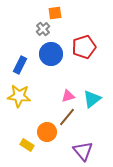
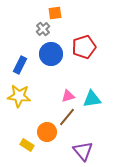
cyan triangle: rotated 30 degrees clockwise
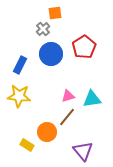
red pentagon: rotated 15 degrees counterclockwise
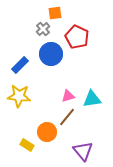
red pentagon: moved 7 px left, 10 px up; rotated 15 degrees counterclockwise
blue rectangle: rotated 18 degrees clockwise
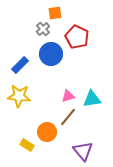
brown line: moved 1 px right
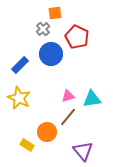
yellow star: moved 2 px down; rotated 20 degrees clockwise
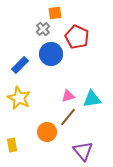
yellow rectangle: moved 15 px left; rotated 48 degrees clockwise
